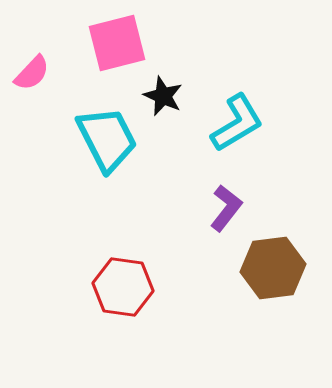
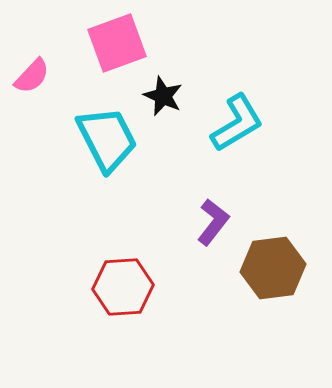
pink square: rotated 6 degrees counterclockwise
pink semicircle: moved 3 px down
purple L-shape: moved 13 px left, 14 px down
red hexagon: rotated 12 degrees counterclockwise
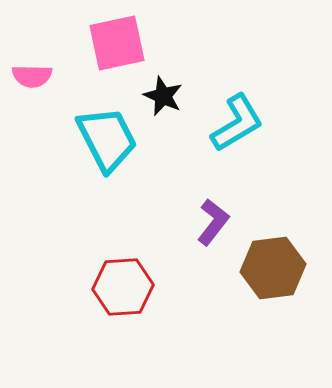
pink square: rotated 8 degrees clockwise
pink semicircle: rotated 48 degrees clockwise
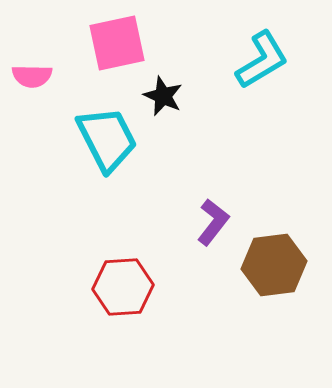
cyan L-shape: moved 25 px right, 63 px up
brown hexagon: moved 1 px right, 3 px up
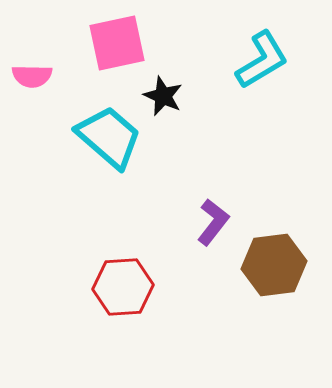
cyan trapezoid: moved 2 px right, 2 px up; rotated 22 degrees counterclockwise
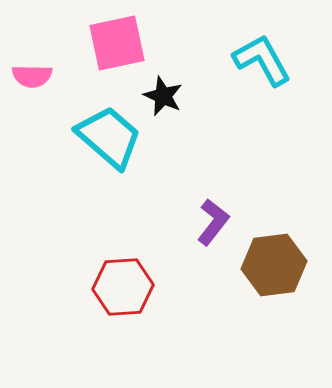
cyan L-shape: rotated 88 degrees counterclockwise
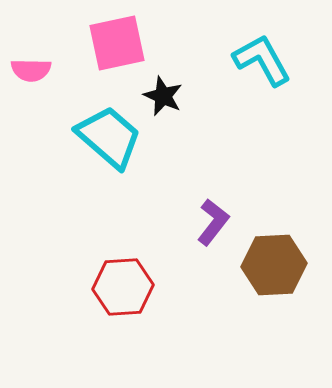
pink semicircle: moved 1 px left, 6 px up
brown hexagon: rotated 4 degrees clockwise
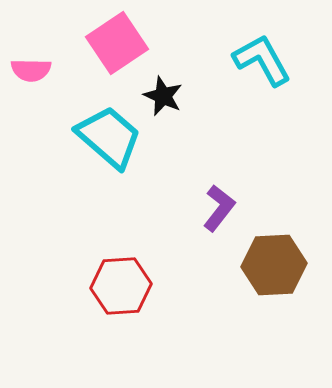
pink square: rotated 22 degrees counterclockwise
purple L-shape: moved 6 px right, 14 px up
red hexagon: moved 2 px left, 1 px up
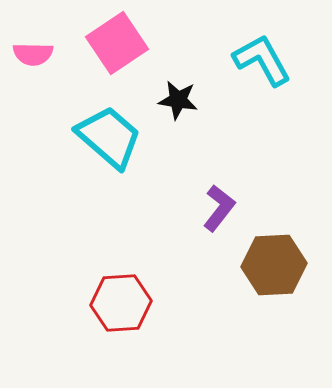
pink semicircle: moved 2 px right, 16 px up
black star: moved 15 px right, 4 px down; rotated 15 degrees counterclockwise
red hexagon: moved 17 px down
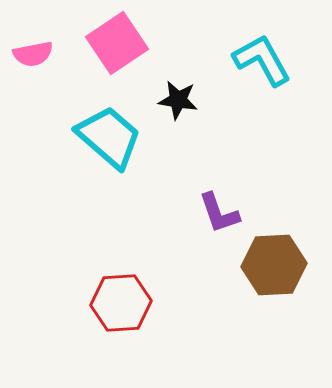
pink semicircle: rotated 12 degrees counterclockwise
purple L-shape: moved 5 px down; rotated 123 degrees clockwise
